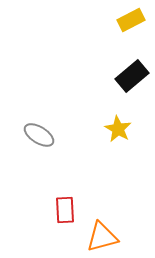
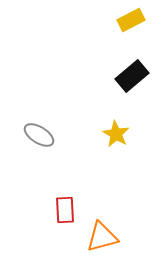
yellow star: moved 2 px left, 5 px down
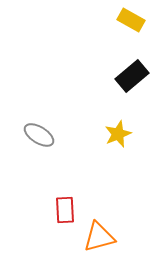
yellow rectangle: rotated 56 degrees clockwise
yellow star: moved 2 px right; rotated 20 degrees clockwise
orange triangle: moved 3 px left
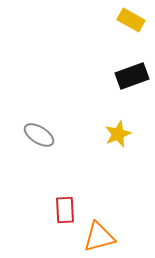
black rectangle: rotated 20 degrees clockwise
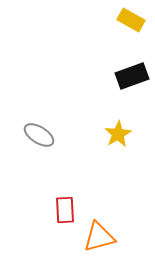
yellow star: rotated 8 degrees counterclockwise
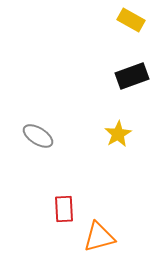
gray ellipse: moved 1 px left, 1 px down
red rectangle: moved 1 px left, 1 px up
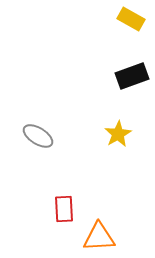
yellow rectangle: moved 1 px up
orange triangle: rotated 12 degrees clockwise
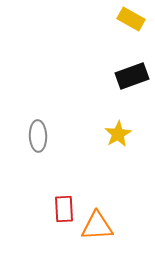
gray ellipse: rotated 56 degrees clockwise
orange triangle: moved 2 px left, 11 px up
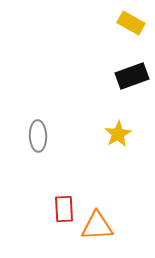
yellow rectangle: moved 4 px down
